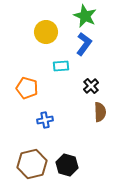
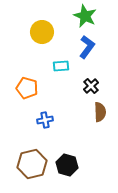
yellow circle: moved 4 px left
blue L-shape: moved 3 px right, 3 px down
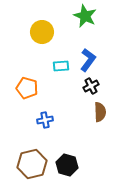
blue L-shape: moved 1 px right, 13 px down
black cross: rotated 14 degrees clockwise
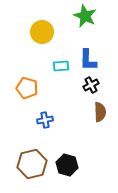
blue L-shape: rotated 145 degrees clockwise
black cross: moved 1 px up
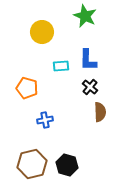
black cross: moved 1 px left, 2 px down; rotated 21 degrees counterclockwise
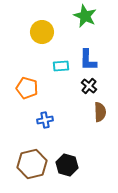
black cross: moved 1 px left, 1 px up
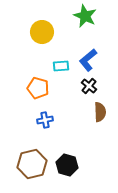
blue L-shape: rotated 50 degrees clockwise
orange pentagon: moved 11 px right
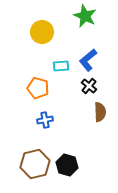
brown hexagon: moved 3 px right
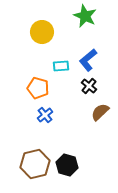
brown semicircle: rotated 132 degrees counterclockwise
blue cross: moved 5 px up; rotated 28 degrees counterclockwise
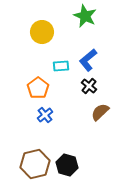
orange pentagon: rotated 20 degrees clockwise
